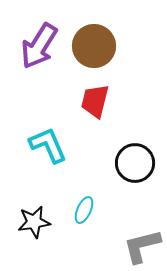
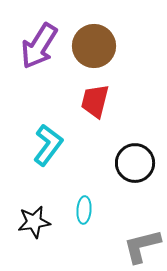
cyan L-shape: rotated 60 degrees clockwise
cyan ellipse: rotated 20 degrees counterclockwise
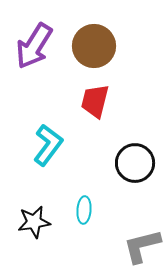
purple arrow: moved 5 px left
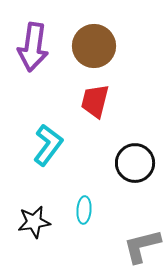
purple arrow: moved 1 px left, 1 px down; rotated 24 degrees counterclockwise
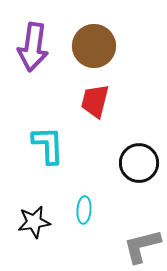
cyan L-shape: rotated 39 degrees counterclockwise
black circle: moved 4 px right
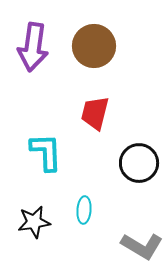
red trapezoid: moved 12 px down
cyan L-shape: moved 2 px left, 7 px down
gray L-shape: rotated 135 degrees counterclockwise
